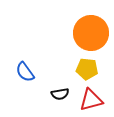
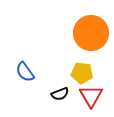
yellow pentagon: moved 5 px left, 4 px down
black semicircle: rotated 12 degrees counterclockwise
red triangle: moved 4 px up; rotated 45 degrees counterclockwise
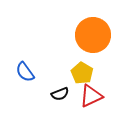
orange circle: moved 2 px right, 2 px down
yellow pentagon: rotated 25 degrees clockwise
red triangle: rotated 35 degrees clockwise
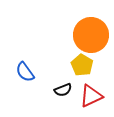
orange circle: moved 2 px left
yellow pentagon: moved 8 px up
black semicircle: moved 3 px right, 4 px up
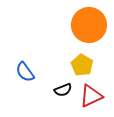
orange circle: moved 2 px left, 10 px up
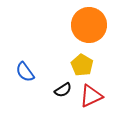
black semicircle: rotated 12 degrees counterclockwise
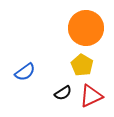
orange circle: moved 3 px left, 3 px down
blue semicircle: rotated 90 degrees counterclockwise
black semicircle: moved 3 px down
